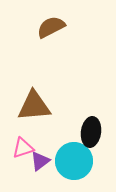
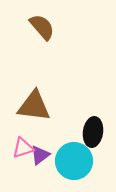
brown semicircle: moved 9 px left; rotated 76 degrees clockwise
brown triangle: rotated 12 degrees clockwise
black ellipse: moved 2 px right
purple triangle: moved 6 px up
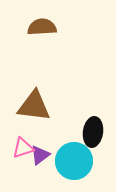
brown semicircle: rotated 52 degrees counterclockwise
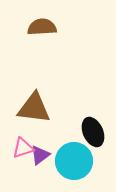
brown triangle: moved 2 px down
black ellipse: rotated 32 degrees counterclockwise
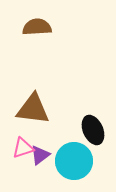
brown semicircle: moved 5 px left
brown triangle: moved 1 px left, 1 px down
black ellipse: moved 2 px up
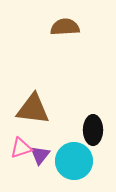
brown semicircle: moved 28 px right
black ellipse: rotated 24 degrees clockwise
pink triangle: moved 2 px left
purple triangle: rotated 15 degrees counterclockwise
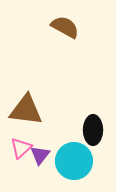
brown semicircle: rotated 32 degrees clockwise
brown triangle: moved 7 px left, 1 px down
pink triangle: rotated 25 degrees counterclockwise
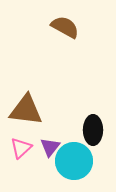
purple triangle: moved 10 px right, 8 px up
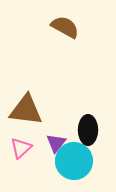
black ellipse: moved 5 px left
purple triangle: moved 6 px right, 4 px up
